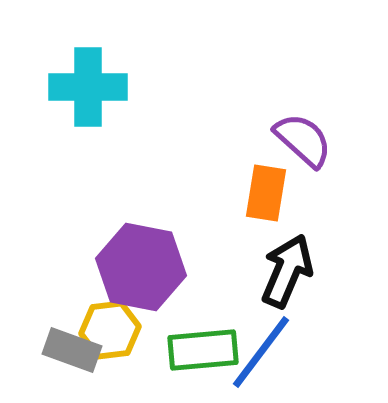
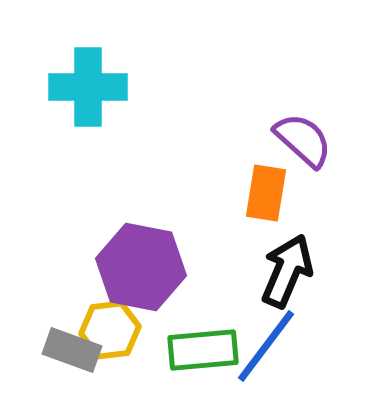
blue line: moved 5 px right, 6 px up
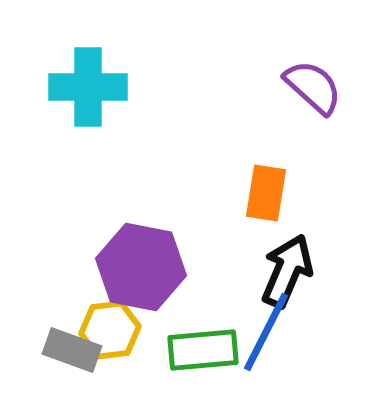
purple semicircle: moved 10 px right, 53 px up
blue line: moved 14 px up; rotated 10 degrees counterclockwise
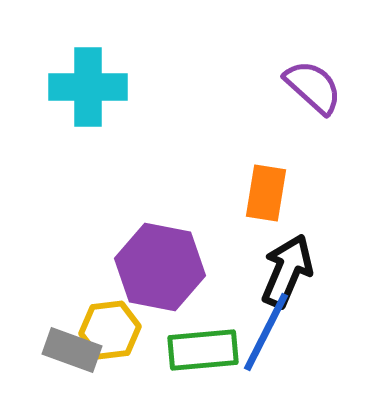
purple hexagon: moved 19 px right
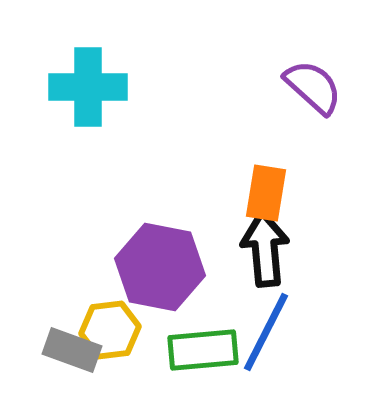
black arrow: moved 22 px left, 22 px up; rotated 28 degrees counterclockwise
